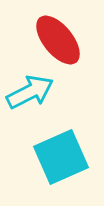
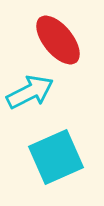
cyan square: moved 5 px left
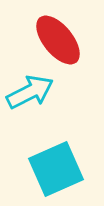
cyan square: moved 12 px down
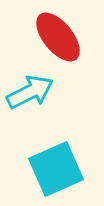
red ellipse: moved 3 px up
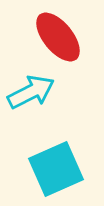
cyan arrow: moved 1 px right
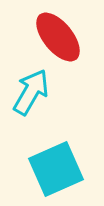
cyan arrow: rotated 33 degrees counterclockwise
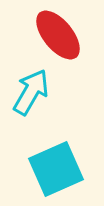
red ellipse: moved 2 px up
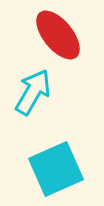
cyan arrow: moved 2 px right
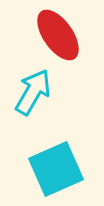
red ellipse: rotated 4 degrees clockwise
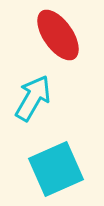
cyan arrow: moved 6 px down
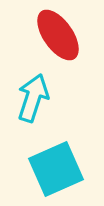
cyan arrow: rotated 12 degrees counterclockwise
